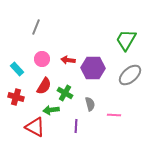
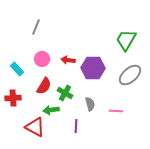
red cross: moved 3 px left, 1 px down; rotated 21 degrees counterclockwise
pink line: moved 2 px right, 4 px up
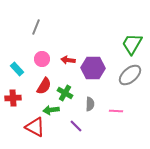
green trapezoid: moved 6 px right, 4 px down
gray semicircle: rotated 16 degrees clockwise
purple line: rotated 48 degrees counterclockwise
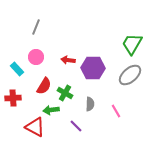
pink circle: moved 6 px left, 2 px up
pink line: rotated 56 degrees clockwise
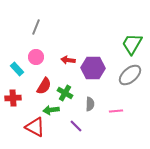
pink line: rotated 64 degrees counterclockwise
